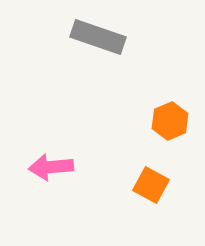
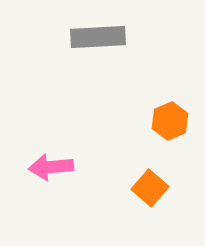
gray rectangle: rotated 22 degrees counterclockwise
orange square: moved 1 px left, 3 px down; rotated 12 degrees clockwise
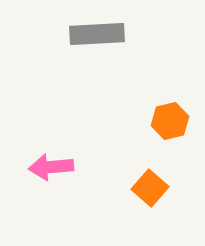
gray rectangle: moved 1 px left, 3 px up
orange hexagon: rotated 9 degrees clockwise
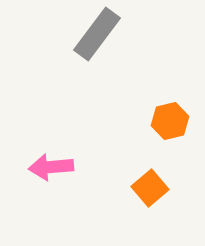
gray rectangle: rotated 50 degrees counterclockwise
orange square: rotated 9 degrees clockwise
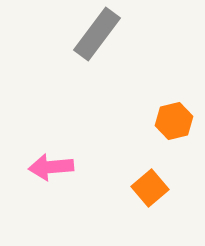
orange hexagon: moved 4 px right
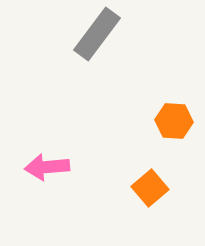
orange hexagon: rotated 18 degrees clockwise
pink arrow: moved 4 px left
